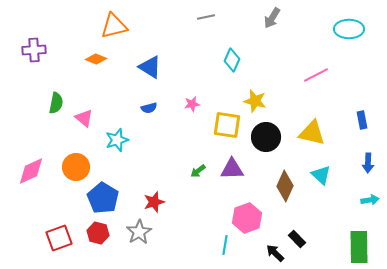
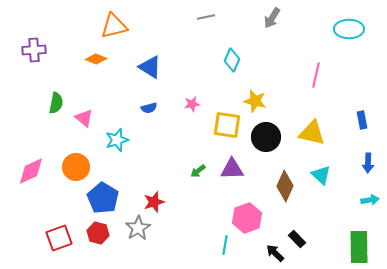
pink line: rotated 50 degrees counterclockwise
gray star: moved 1 px left, 4 px up
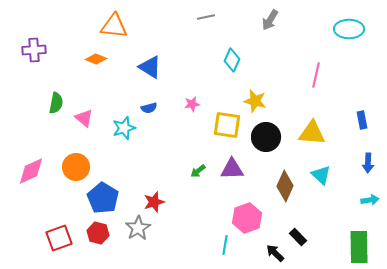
gray arrow: moved 2 px left, 2 px down
orange triangle: rotated 20 degrees clockwise
yellow triangle: rotated 8 degrees counterclockwise
cyan star: moved 7 px right, 12 px up
black rectangle: moved 1 px right, 2 px up
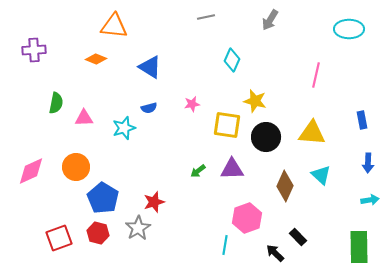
pink triangle: rotated 42 degrees counterclockwise
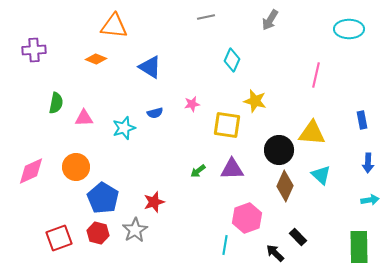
blue semicircle: moved 6 px right, 5 px down
black circle: moved 13 px right, 13 px down
gray star: moved 3 px left, 2 px down
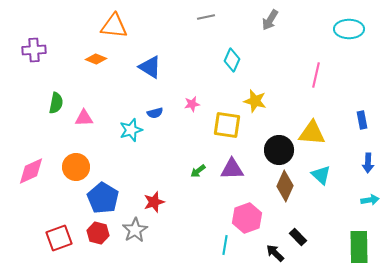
cyan star: moved 7 px right, 2 px down
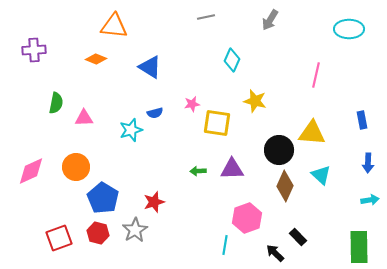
yellow square: moved 10 px left, 2 px up
green arrow: rotated 35 degrees clockwise
